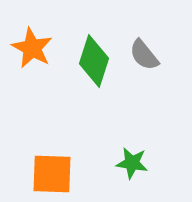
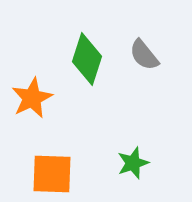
orange star: moved 50 px down; rotated 18 degrees clockwise
green diamond: moved 7 px left, 2 px up
green star: moved 1 px right; rotated 28 degrees counterclockwise
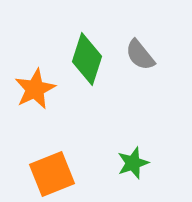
gray semicircle: moved 4 px left
orange star: moved 3 px right, 9 px up
orange square: rotated 24 degrees counterclockwise
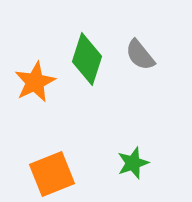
orange star: moved 7 px up
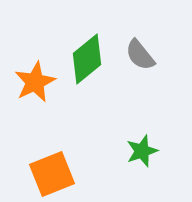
green diamond: rotated 33 degrees clockwise
green star: moved 9 px right, 12 px up
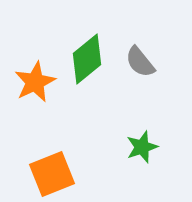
gray semicircle: moved 7 px down
green star: moved 4 px up
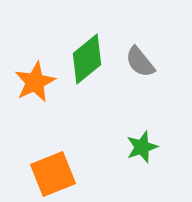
orange square: moved 1 px right
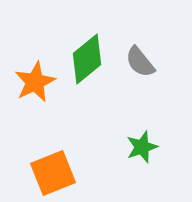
orange square: moved 1 px up
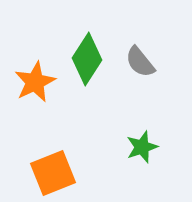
green diamond: rotated 18 degrees counterclockwise
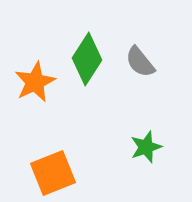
green star: moved 4 px right
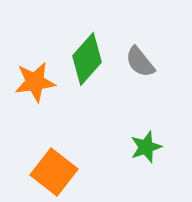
green diamond: rotated 9 degrees clockwise
orange star: rotated 18 degrees clockwise
orange square: moved 1 px right, 1 px up; rotated 30 degrees counterclockwise
